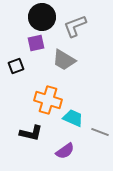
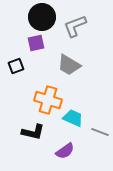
gray trapezoid: moved 5 px right, 5 px down
black L-shape: moved 2 px right, 1 px up
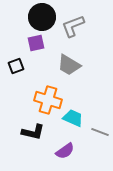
gray L-shape: moved 2 px left
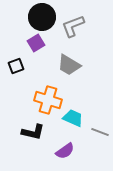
purple square: rotated 18 degrees counterclockwise
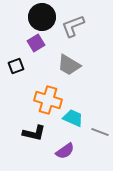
black L-shape: moved 1 px right, 1 px down
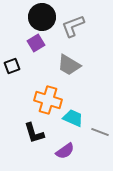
black square: moved 4 px left
black L-shape: rotated 60 degrees clockwise
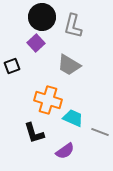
gray L-shape: rotated 55 degrees counterclockwise
purple square: rotated 12 degrees counterclockwise
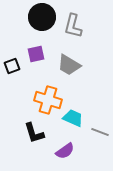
purple square: moved 11 px down; rotated 30 degrees clockwise
